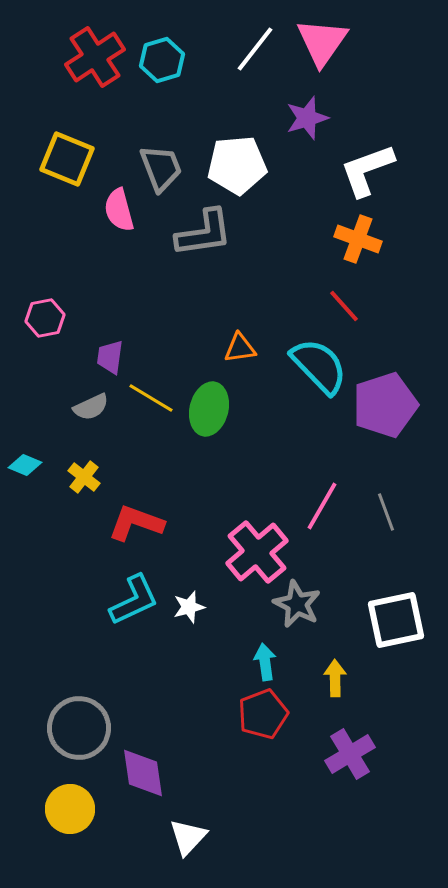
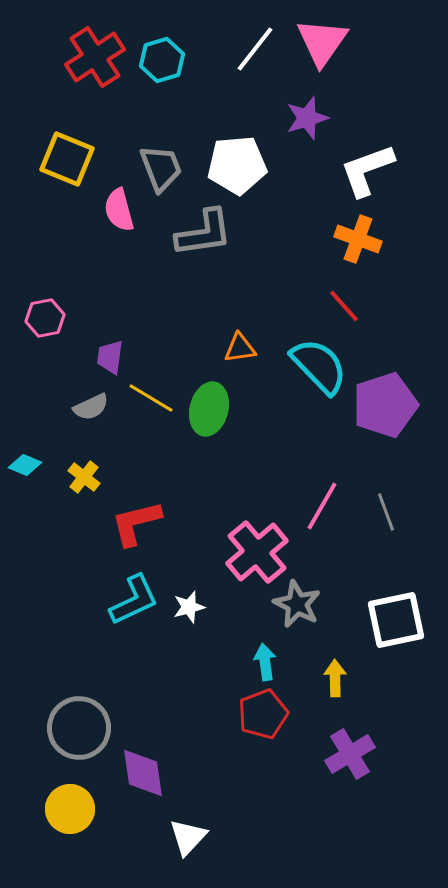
red L-shape: rotated 34 degrees counterclockwise
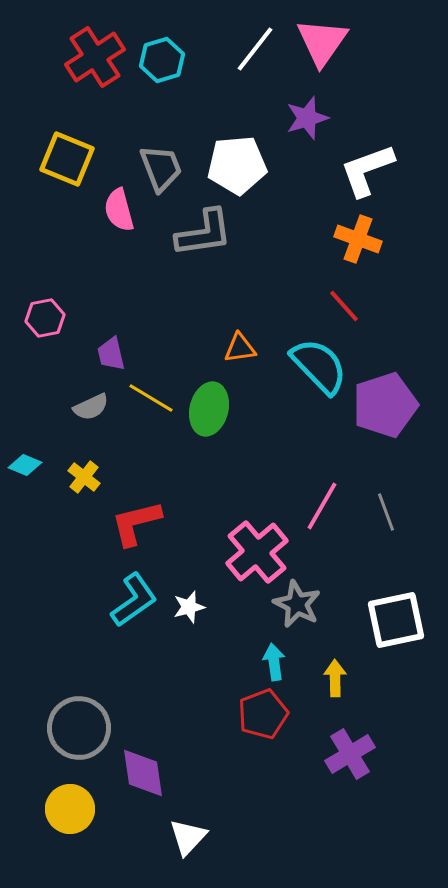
purple trapezoid: moved 1 px right, 3 px up; rotated 21 degrees counterclockwise
cyan L-shape: rotated 10 degrees counterclockwise
cyan arrow: moved 9 px right
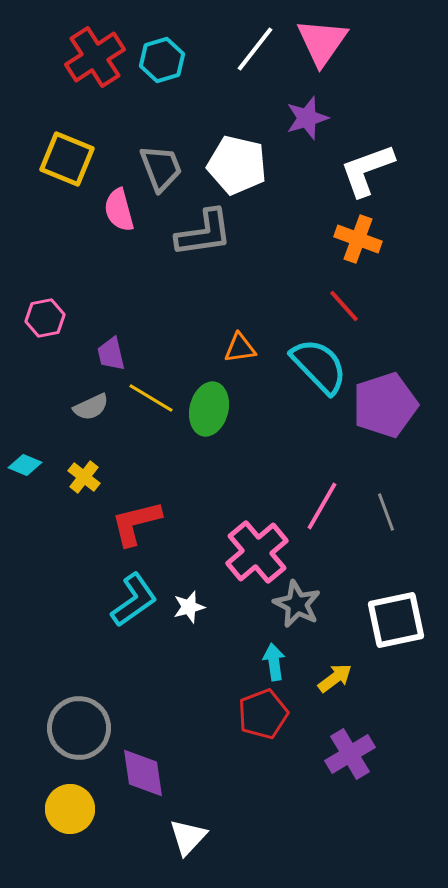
white pentagon: rotated 18 degrees clockwise
yellow arrow: rotated 54 degrees clockwise
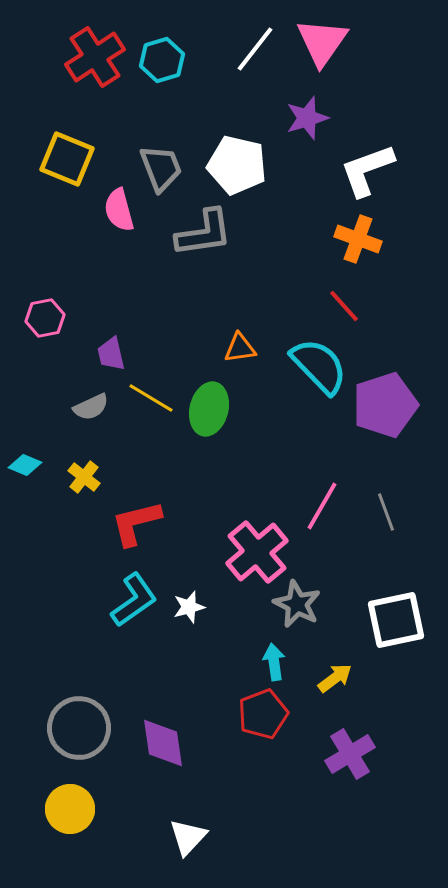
purple diamond: moved 20 px right, 30 px up
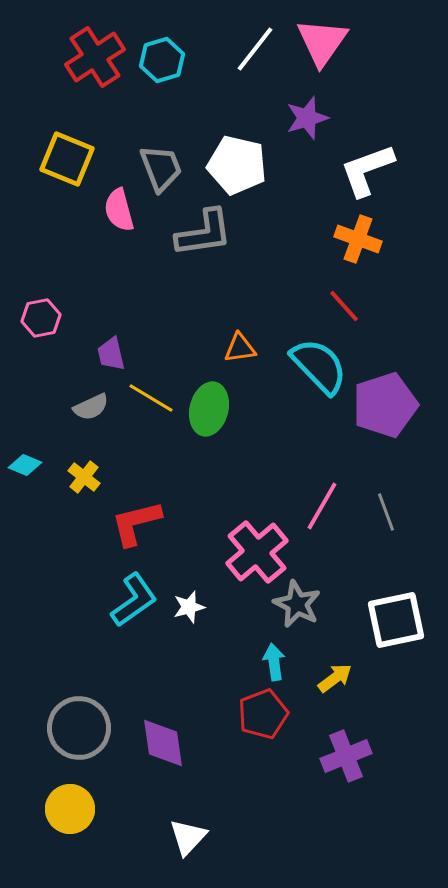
pink hexagon: moved 4 px left
purple cross: moved 4 px left, 2 px down; rotated 9 degrees clockwise
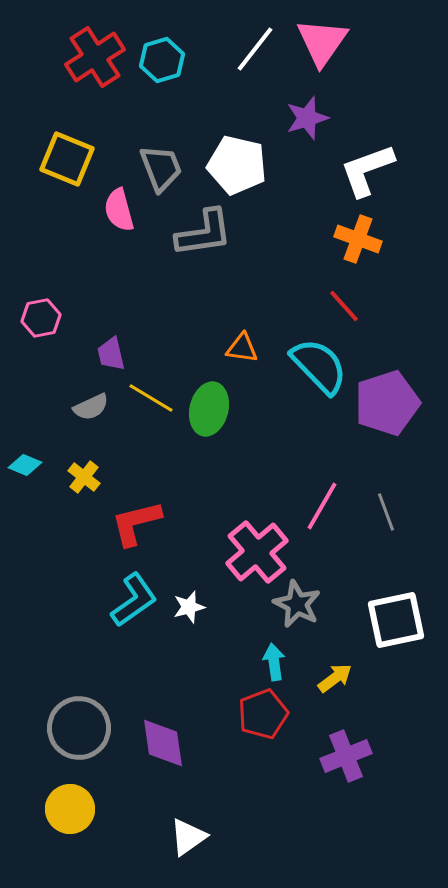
orange triangle: moved 2 px right; rotated 16 degrees clockwise
purple pentagon: moved 2 px right, 2 px up
white triangle: rotated 12 degrees clockwise
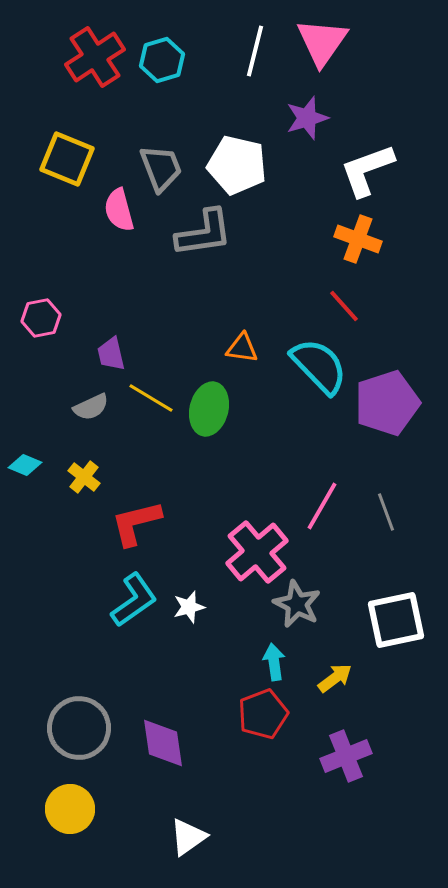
white line: moved 2 px down; rotated 24 degrees counterclockwise
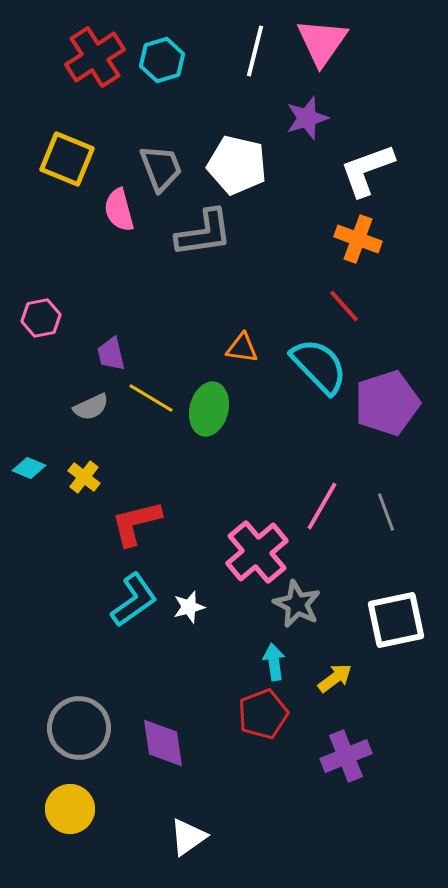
cyan diamond: moved 4 px right, 3 px down
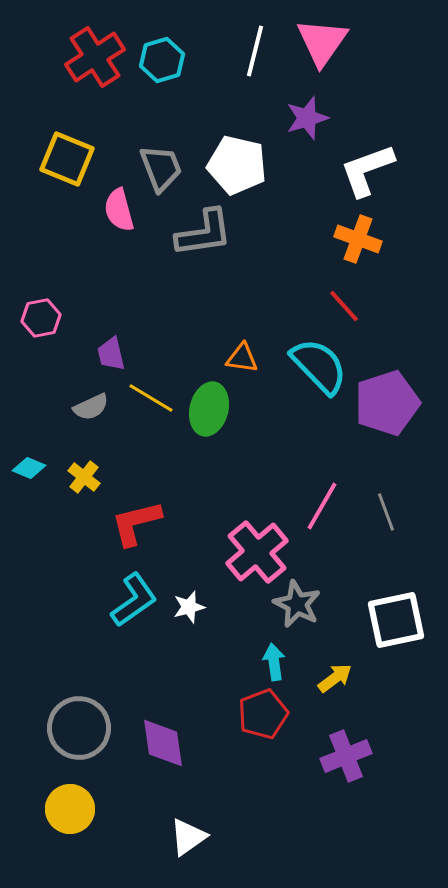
orange triangle: moved 10 px down
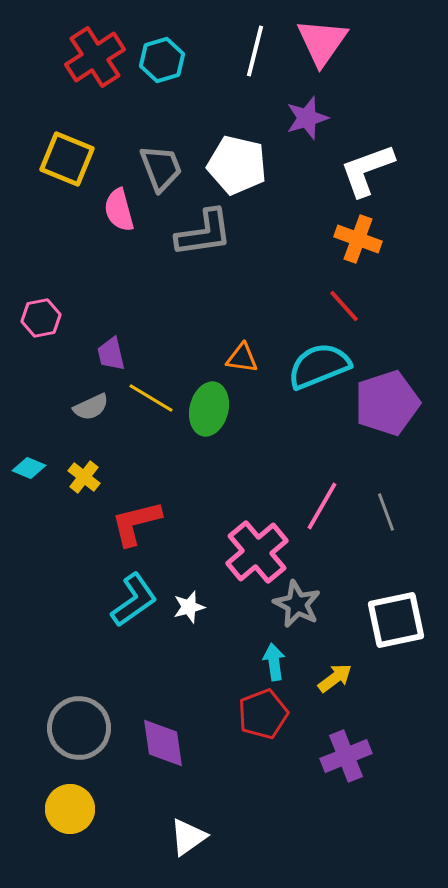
cyan semicircle: rotated 68 degrees counterclockwise
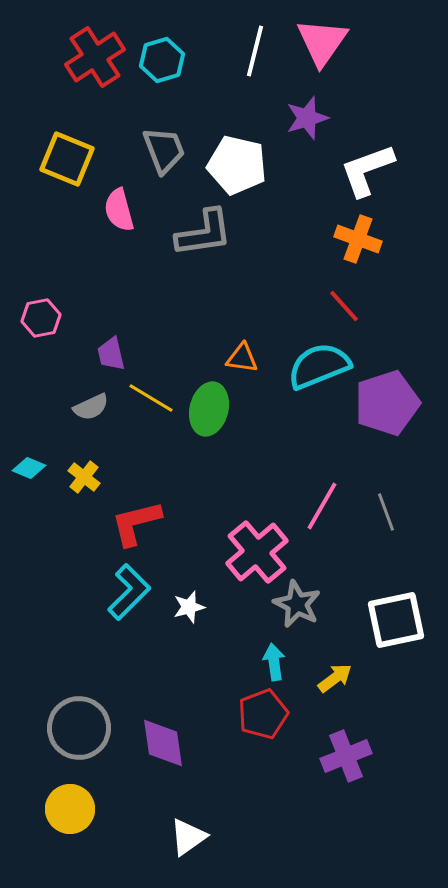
gray trapezoid: moved 3 px right, 18 px up
cyan L-shape: moved 5 px left, 8 px up; rotated 10 degrees counterclockwise
